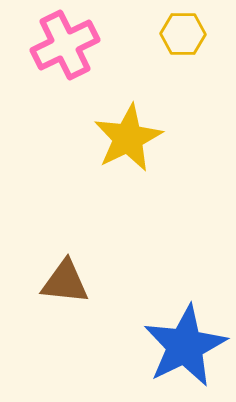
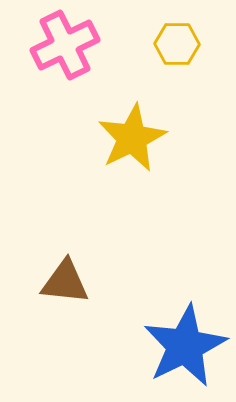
yellow hexagon: moved 6 px left, 10 px down
yellow star: moved 4 px right
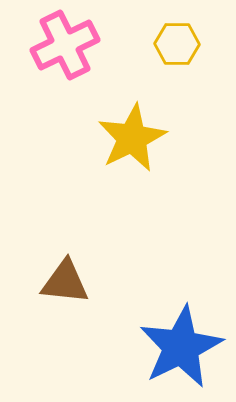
blue star: moved 4 px left, 1 px down
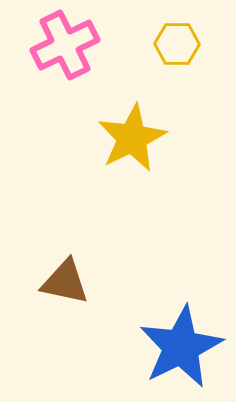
brown triangle: rotated 6 degrees clockwise
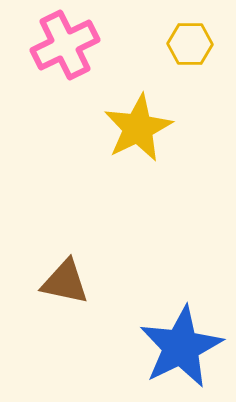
yellow hexagon: moved 13 px right
yellow star: moved 6 px right, 10 px up
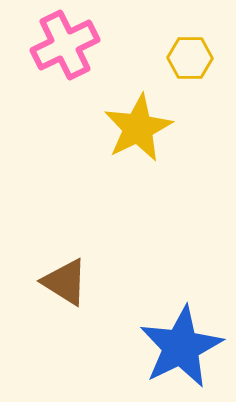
yellow hexagon: moved 14 px down
brown triangle: rotated 20 degrees clockwise
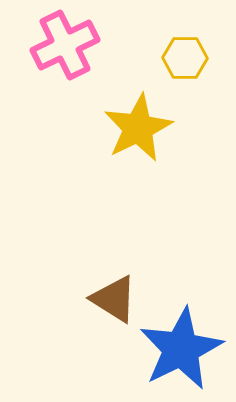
yellow hexagon: moved 5 px left
brown triangle: moved 49 px right, 17 px down
blue star: moved 2 px down
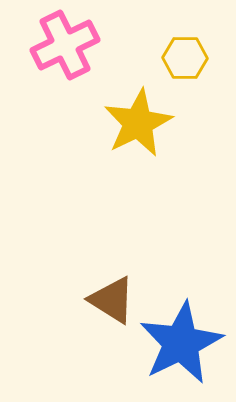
yellow star: moved 5 px up
brown triangle: moved 2 px left, 1 px down
blue star: moved 6 px up
